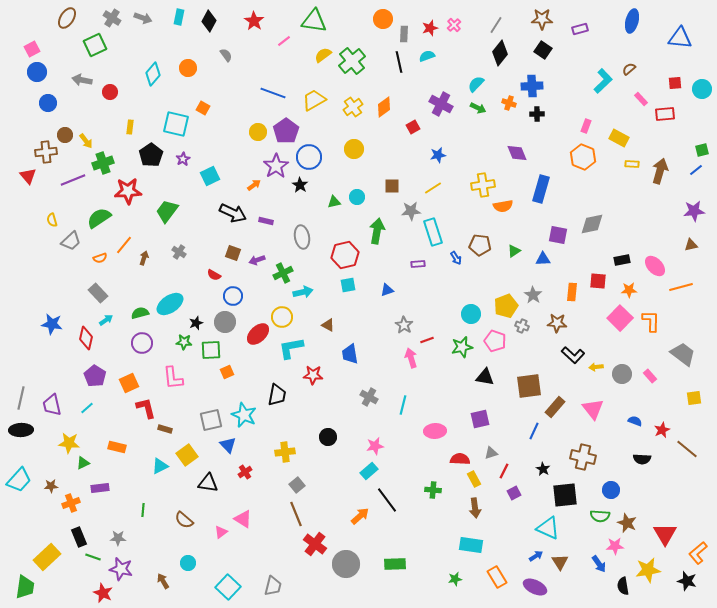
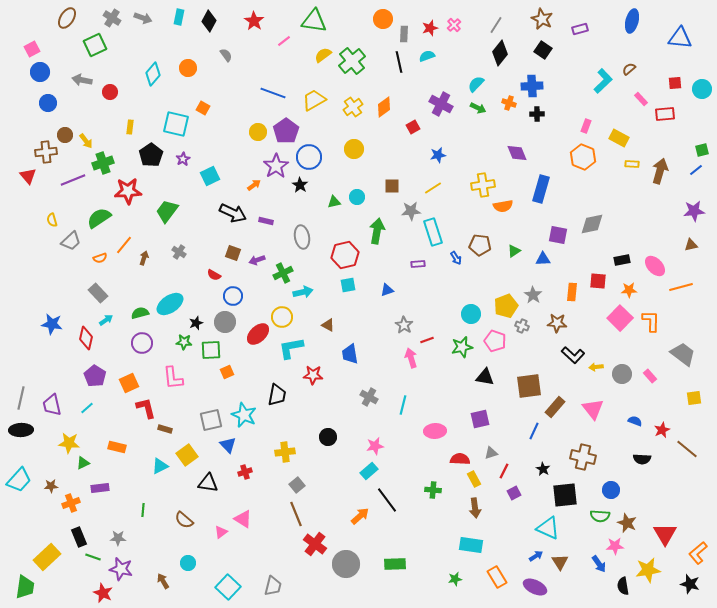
brown star at (542, 19): rotated 25 degrees clockwise
blue circle at (37, 72): moved 3 px right
red cross at (245, 472): rotated 16 degrees clockwise
black star at (687, 581): moved 3 px right, 3 px down
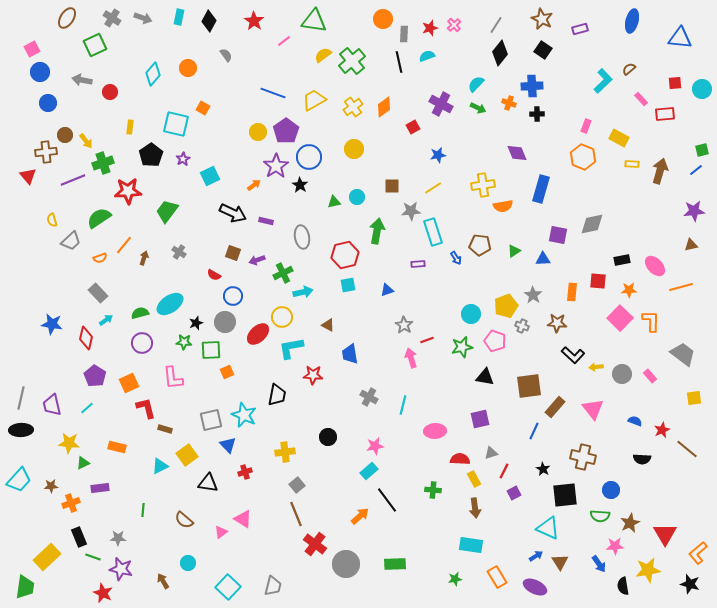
brown star at (627, 523): moved 3 px right; rotated 24 degrees clockwise
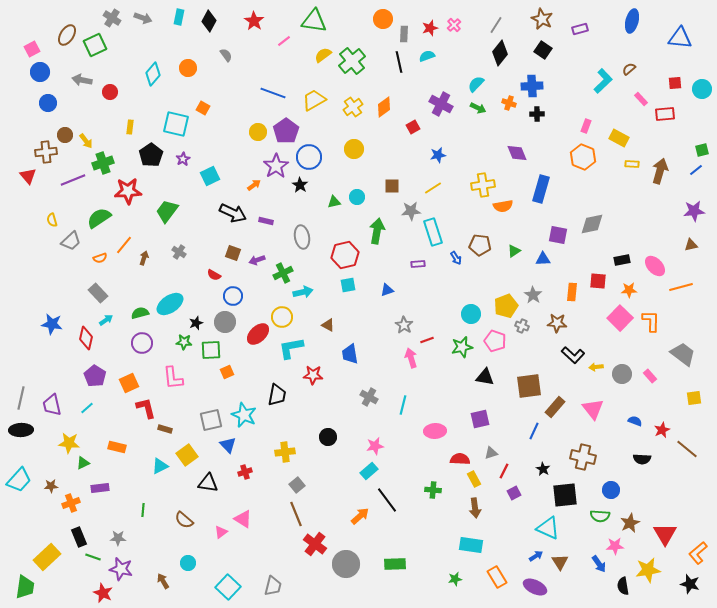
brown ellipse at (67, 18): moved 17 px down
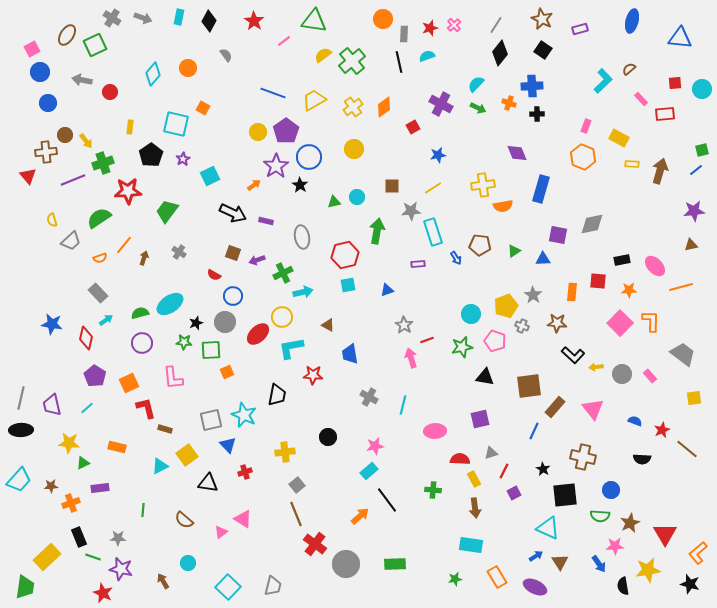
pink square at (620, 318): moved 5 px down
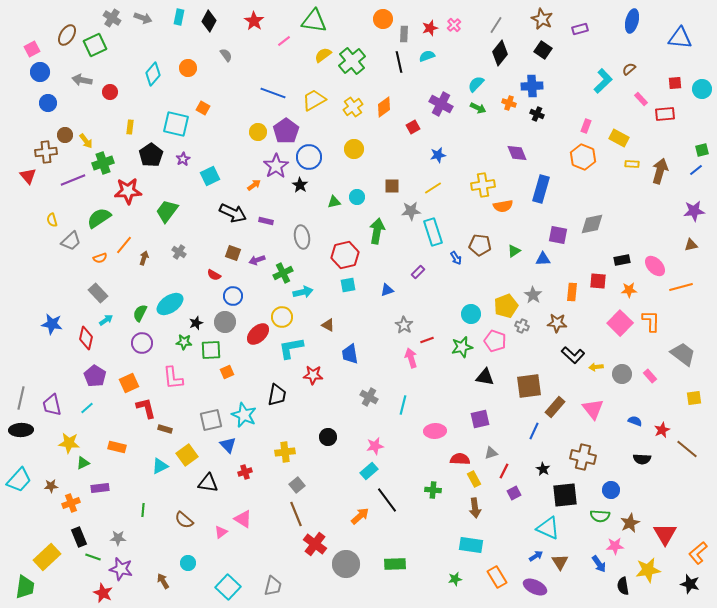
black cross at (537, 114): rotated 24 degrees clockwise
purple rectangle at (418, 264): moved 8 px down; rotated 40 degrees counterclockwise
green semicircle at (140, 313): rotated 48 degrees counterclockwise
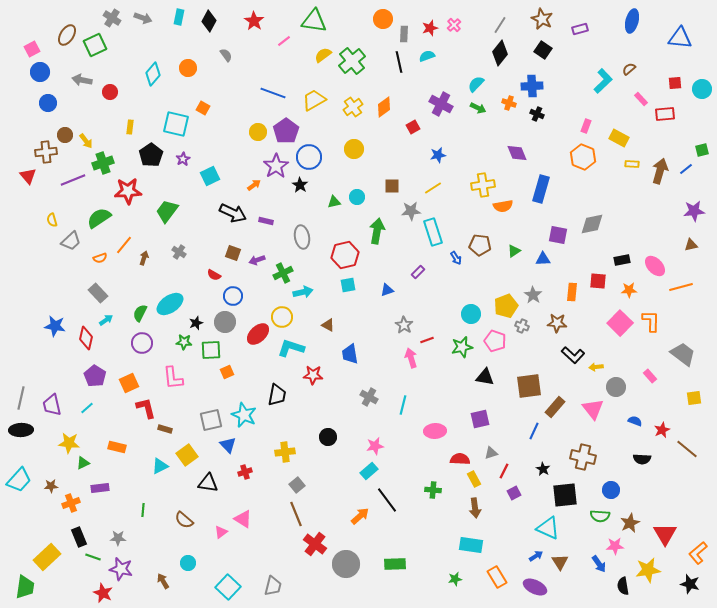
gray line at (496, 25): moved 4 px right
blue line at (696, 170): moved 10 px left, 1 px up
blue star at (52, 324): moved 3 px right, 2 px down
cyan L-shape at (291, 348): rotated 28 degrees clockwise
gray circle at (622, 374): moved 6 px left, 13 px down
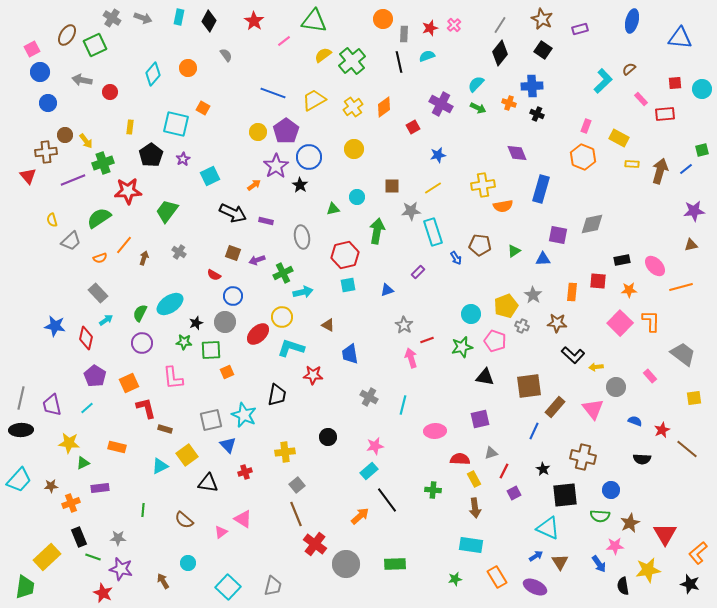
green triangle at (334, 202): moved 1 px left, 7 px down
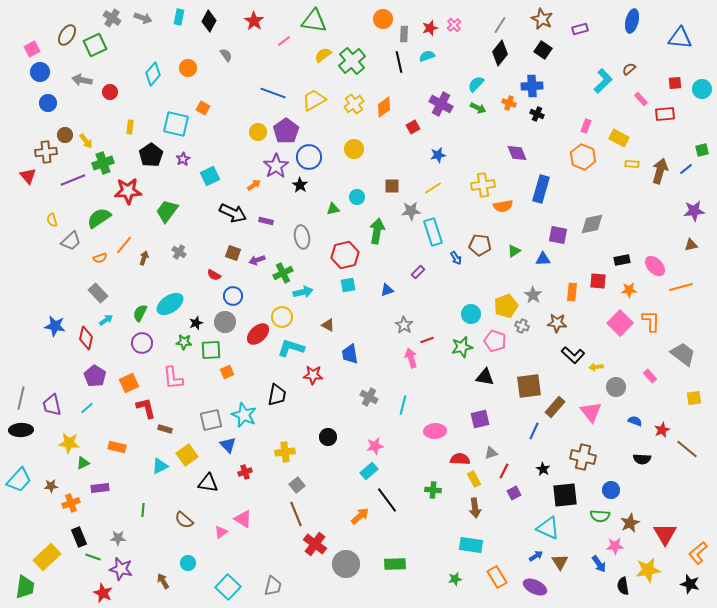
yellow cross at (353, 107): moved 1 px right, 3 px up
pink triangle at (593, 409): moved 2 px left, 3 px down
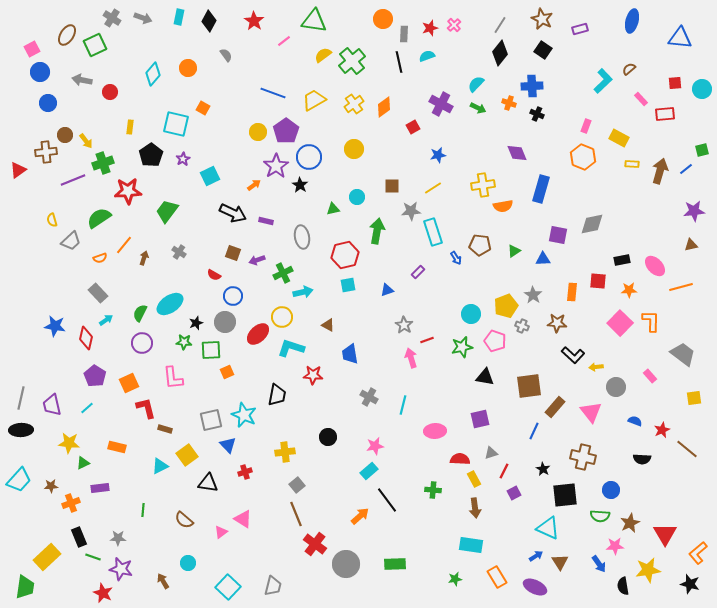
red triangle at (28, 176): moved 10 px left, 6 px up; rotated 36 degrees clockwise
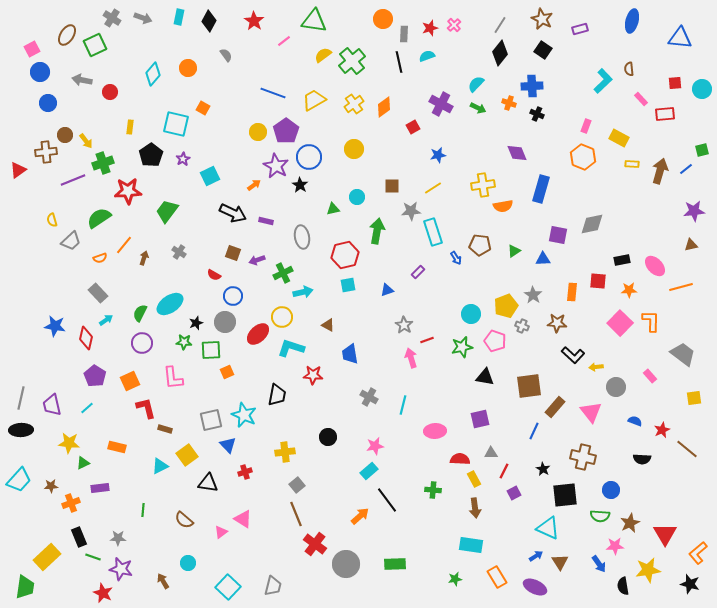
brown semicircle at (629, 69): rotated 56 degrees counterclockwise
purple star at (276, 166): rotated 10 degrees counterclockwise
orange square at (129, 383): moved 1 px right, 2 px up
gray triangle at (491, 453): rotated 16 degrees clockwise
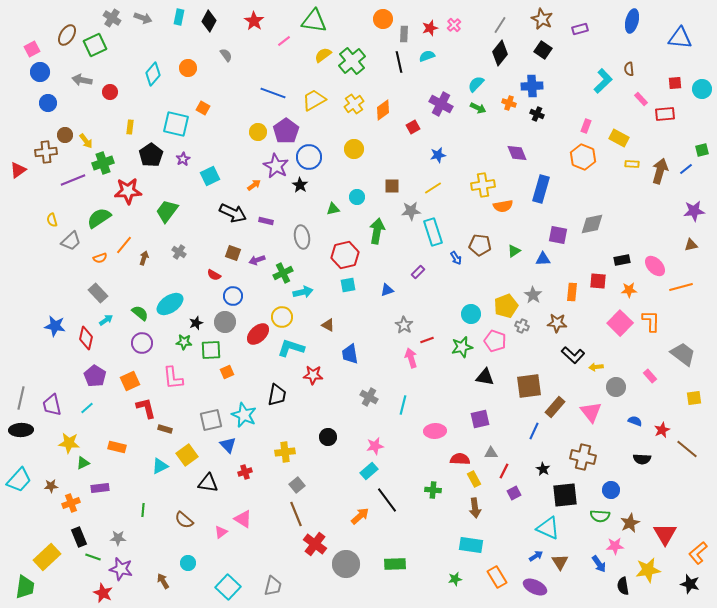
orange diamond at (384, 107): moved 1 px left, 3 px down
green semicircle at (140, 313): rotated 102 degrees clockwise
